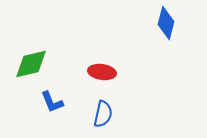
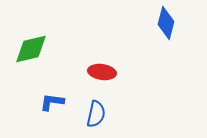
green diamond: moved 15 px up
blue L-shape: rotated 120 degrees clockwise
blue semicircle: moved 7 px left
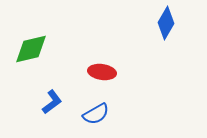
blue diamond: rotated 16 degrees clockwise
blue L-shape: rotated 135 degrees clockwise
blue semicircle: rotated 48 degrees clockwise
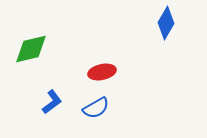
red ellipse: rotated 20 degrees counterclockwise
blue semicircle: moved 6 px up
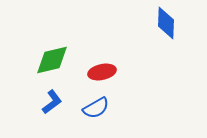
blue diamond: rotated 28 degrees counterclockwise
green diamond: moved 21 px right, 11 px down
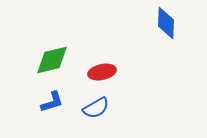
blue L-shape: rotated 20 degrees clockwise
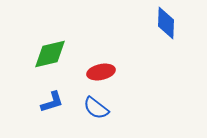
green diamond: moved 2 px left, 6 px up
red ellipse: moved 1 px left
blue semicircle: rotated 68 degrees clockwise
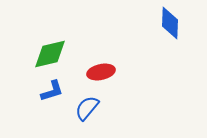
blue diamond: moved 4 px right
blue L-shape: moved 11 px up
blue semicircle: moved 9 px left; rotated 92 degrees clockwise
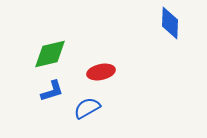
blue semicircle: rotated 20 degrees clockwise
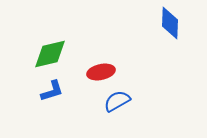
blue semicircle: moved 30 px right, 7 px up
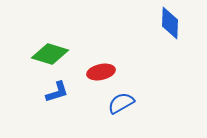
green diamond: rotated 30 degrees clockwise
blue L-shape: moved 5 px right, 1 px down
blue semicircle: moved 4 px right, 2 px down
